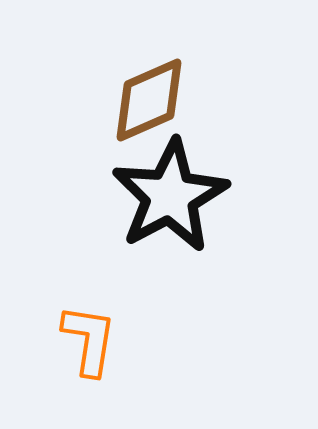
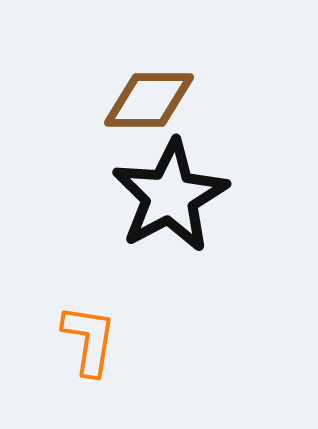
brown diamond: rotated 24 degrees clockwise
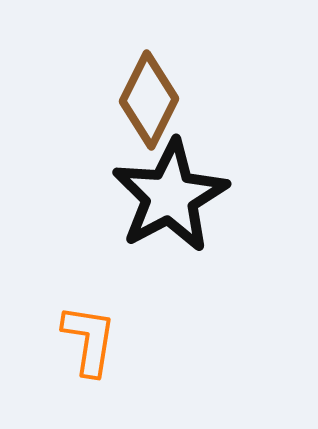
brown diamond: rotated 64 degrees counterclockwise
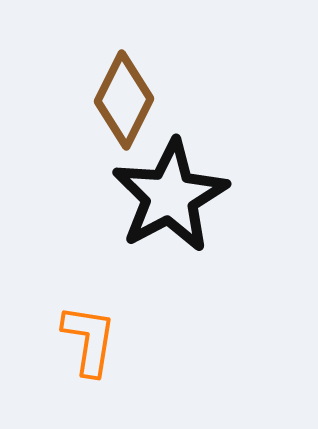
brown diamond: moved 25 px left
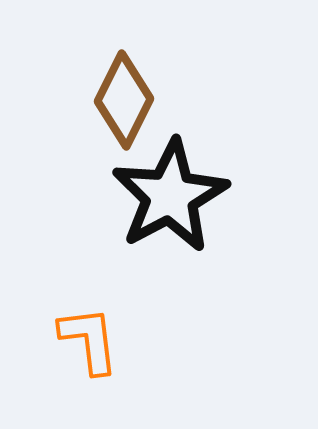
orange L-shape: rotated 16 degrees counterclockwise
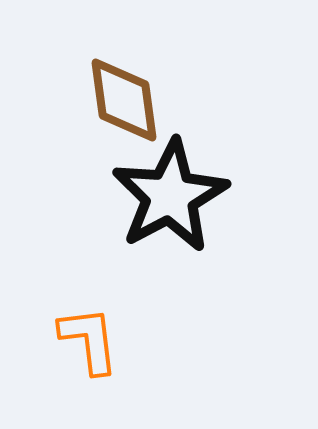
brown diamond: rotated 34 degrees counterclockwise
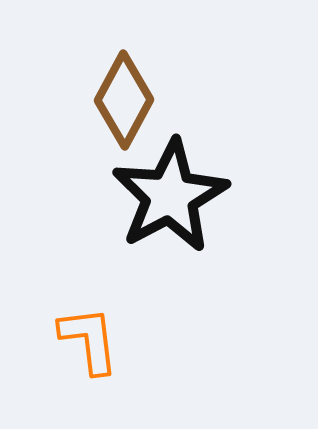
brown diamond: rotated 36 degrees clockwise
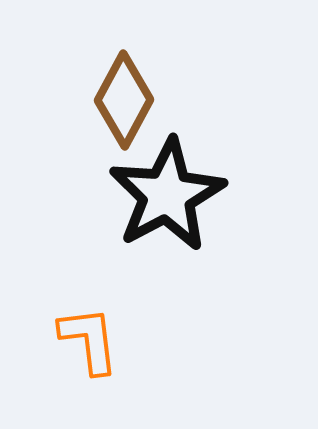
black star: moved 3 px left, 1 px up
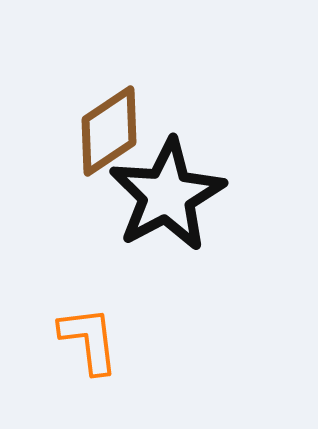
brown diamond: moved 15 px left, 31 px down; rotated 28 degrees clockwise
